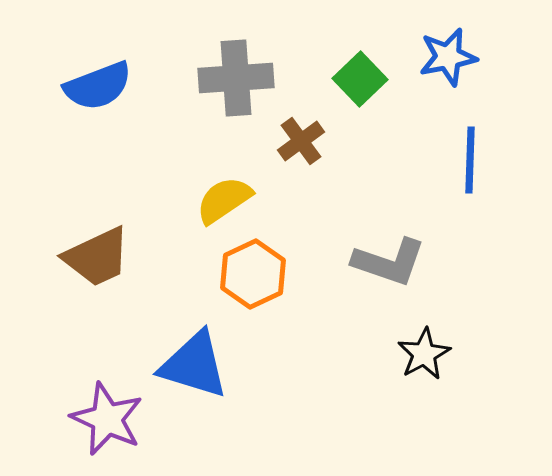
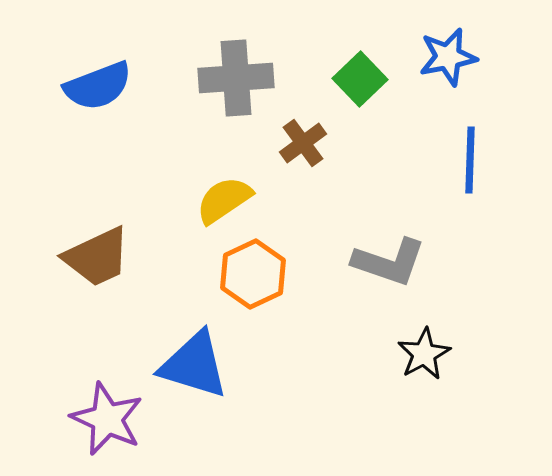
brown cross: moved 2 px right, 2 px down
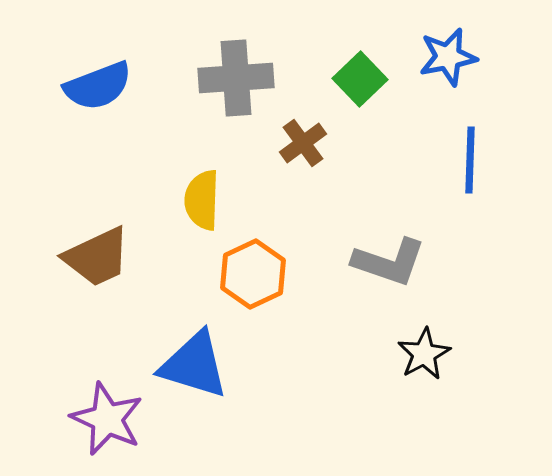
yellow semicircle: moved 22 px left; rotated 54 degrees counterclockwise
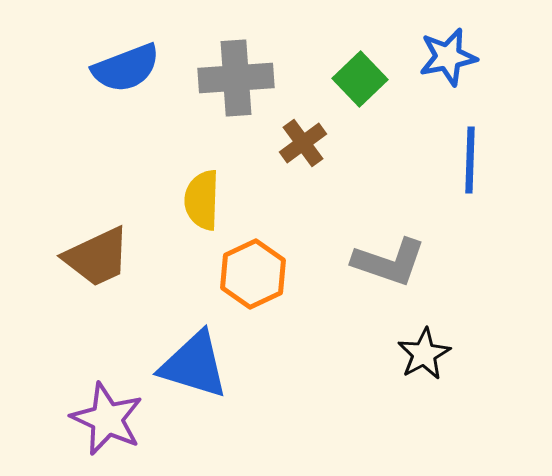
blue semicircle: moved 28 px right, 18 px up
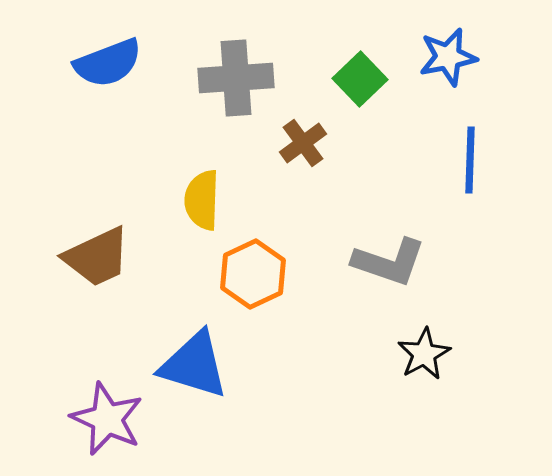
blue semicircle: moved 18 px left, 5 px up
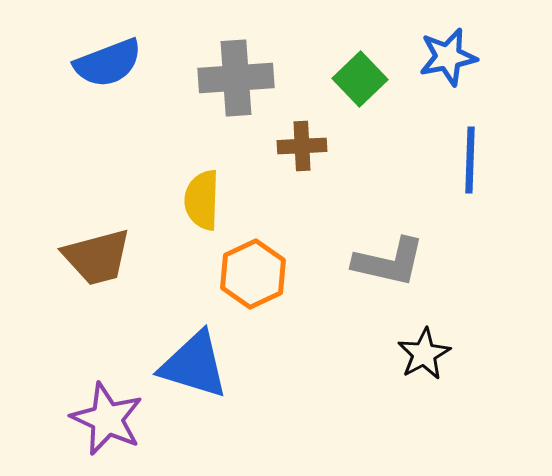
brown cross: moved 1 px left, 3 px down; rotated 33 degrees clockwise
brown trapezoid: rotated 10 degrees clockwise
gray L-shape: rotated 6 degrees counterclockwise
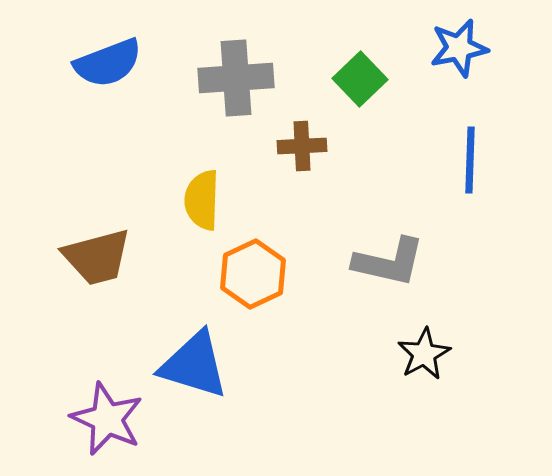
blue star: moved 11 px right, 9 px up
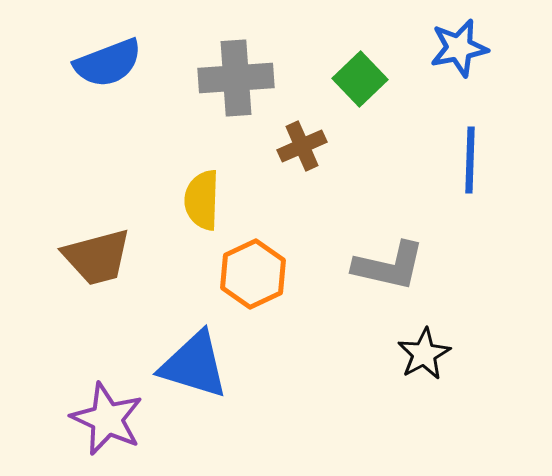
brown cross: rotated 21 degrees counterclockwise
gray L-shape: moved 4 px down
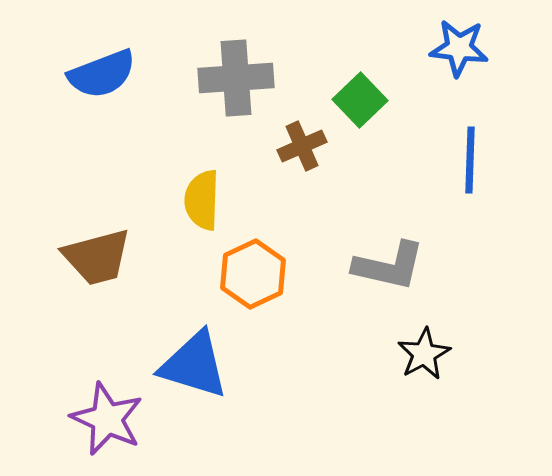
blue star: rotated 18 degrees clockwise
blue semicircle: moved 6 px left, 11 px down
green square: moved 21 px down
